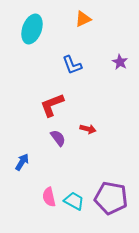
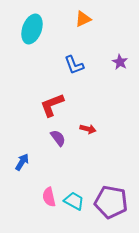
blue L-shape: moved 2 px right
purple pentagon: moved 4 px down
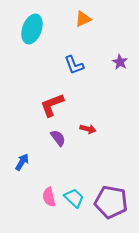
cyan trapezoid: moved 3 px up; rotated 15 degrees clockwise
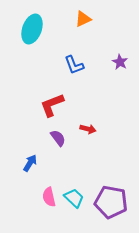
blue arrow: moved 8 px right, 1 px down
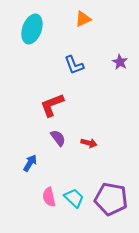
red arrow: moved 1 px right, 14 px down
purple pentagon: moved 3 px up
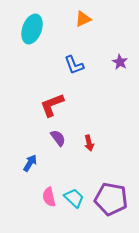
red arrow: rotated 63 degrees clockwise
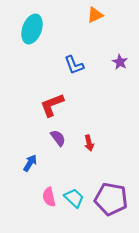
orange triangle: moved 12 px right, 4 px up
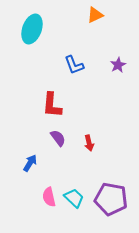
purple star: moved 2 px left, 3 px down; rotated 14 degrees clockwise
red L-shape: rotated 64 degrees counterclockwise
